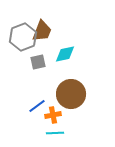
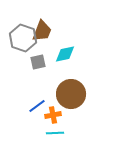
gray hexagon: moved 1 px down; rotated 20 degrees counterclockwise
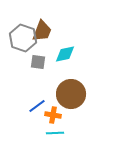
gray square: rotated 21 degrees clockwise
orange cross: rotated 21 degrees clockwise
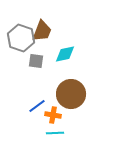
gray hexagon: moved 2 px left
gray square: moved 2 px left, 1 px up
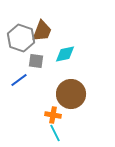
blue line: moved 18 px left, 26 px up
cyan line: rotated 66 degrees clockwise
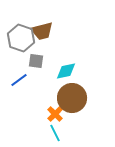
brown trapezoid: rotated 55 degrees clockwise
cyan diamond: moved 1 px right, 17 px down
brown circle: moved 1 px right, 4 px down
orange cross: moved 2 px right, 1 px up; rotated 35 degrees clockwise
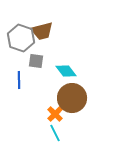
cyan diamond: rotated 65 degrees clockwise
blue line: rotated 54 degrees counterclockwise
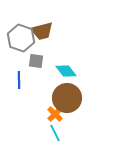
brown circle: moved 5 px left
